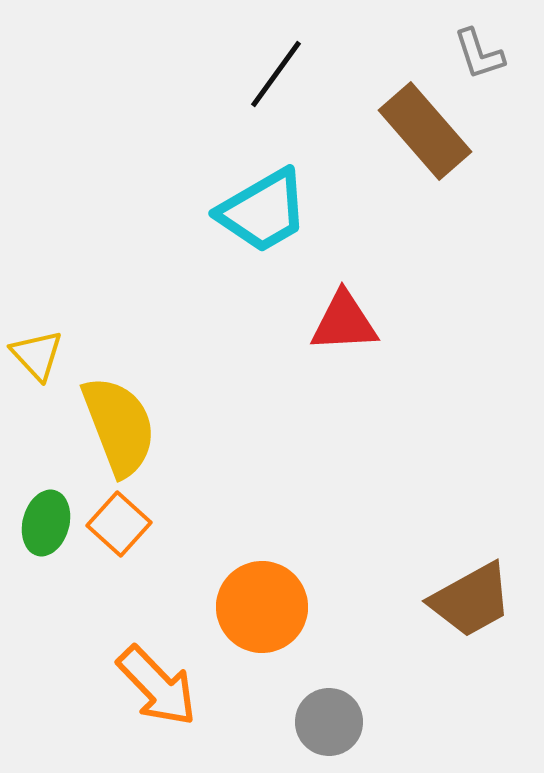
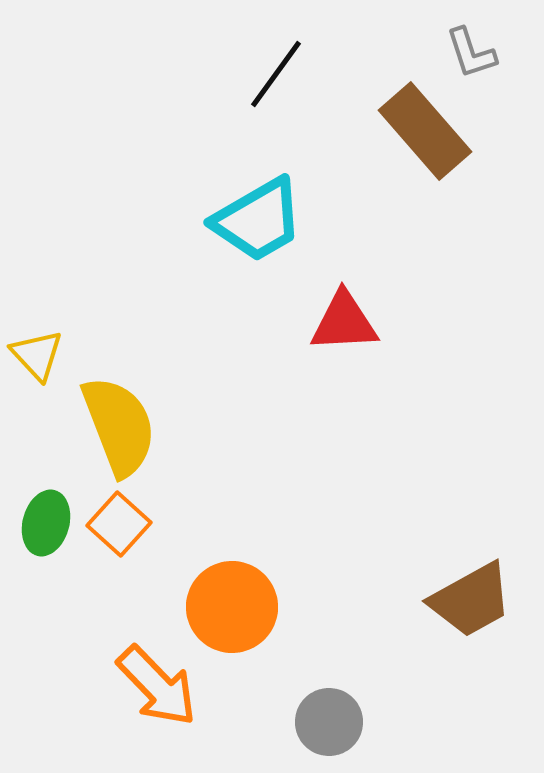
gray L-shape: moved 8 px left, 1 px up
cyan trapezoid: moved 5 px left, 9 px down
orange circle: moved 30 px left
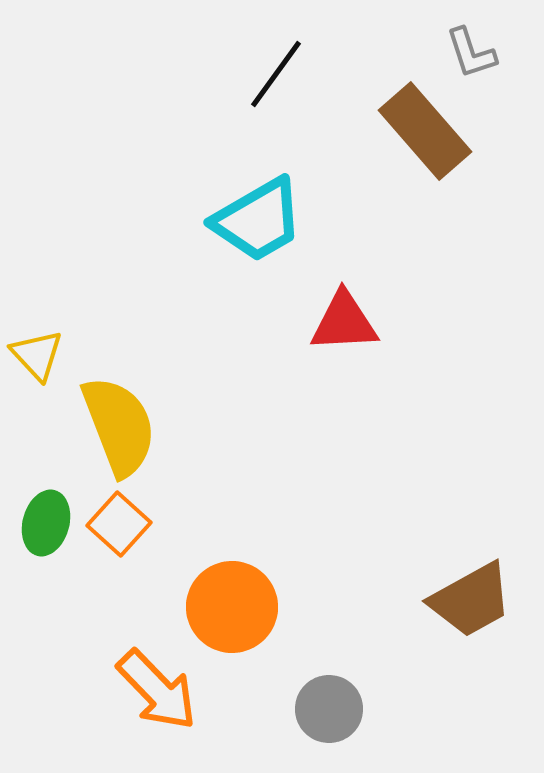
orange arrow: moved 4 px down
gray circle: moved 13 px up
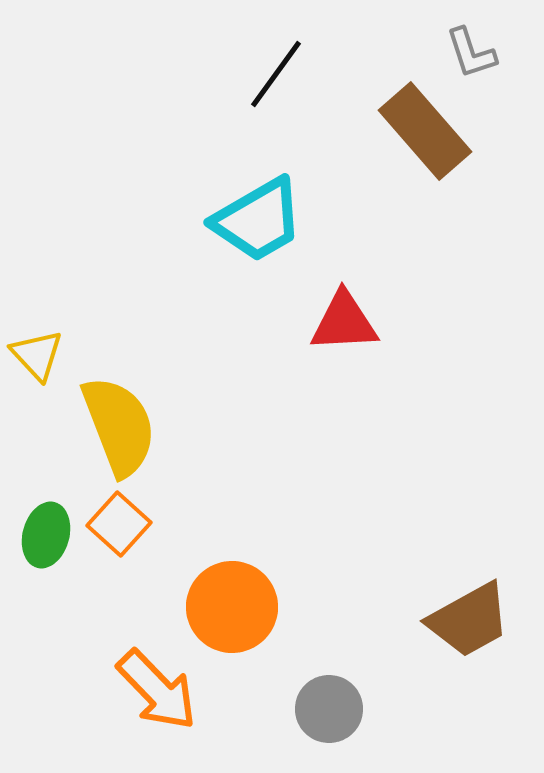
green ellipse: moved 12 px down
brown trapezoid: moved 2 px left, 20 px down
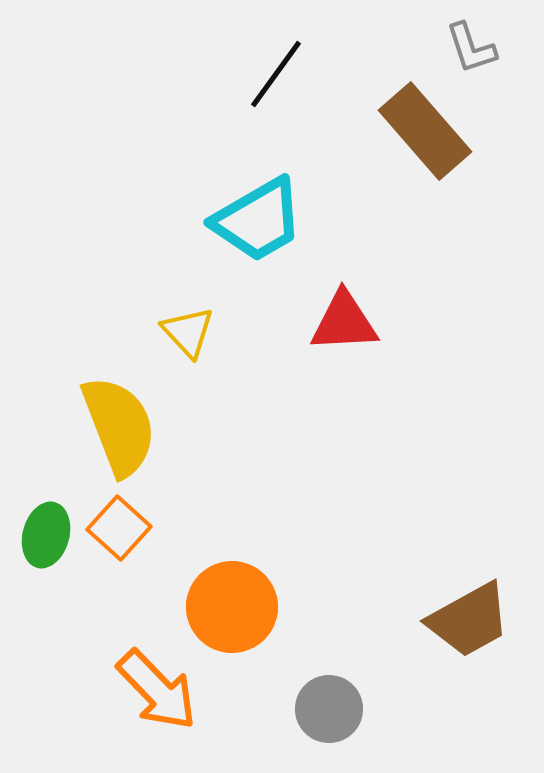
gray L-shape: moved 5 px up
yellow triangle: moved 151 px right, 23 px up
orange square: moved 4 px down
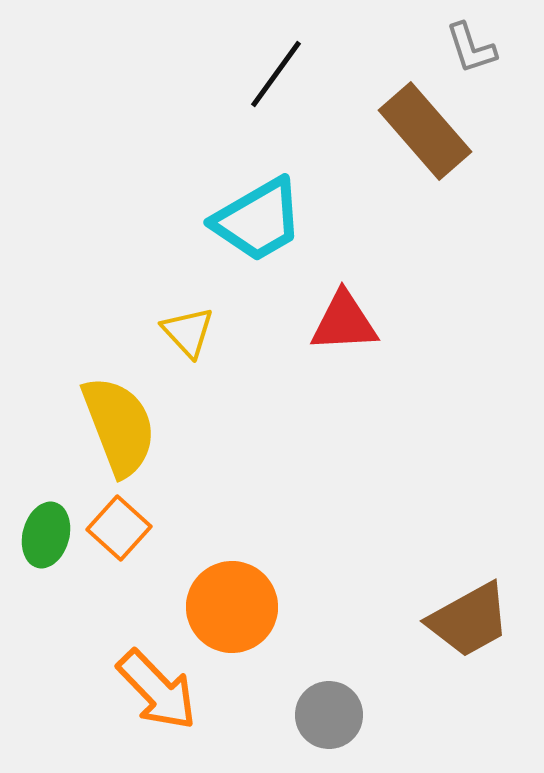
gray circle: moved 6 px down
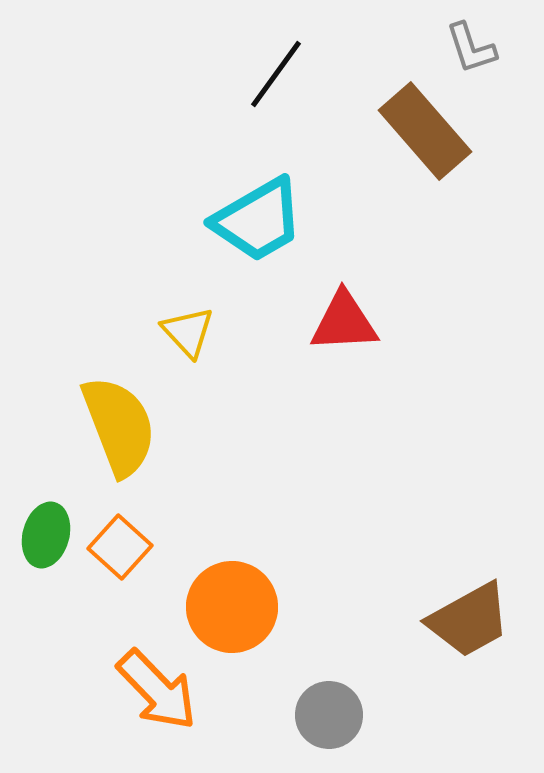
orange square: moved 1 px right, 19 px down
